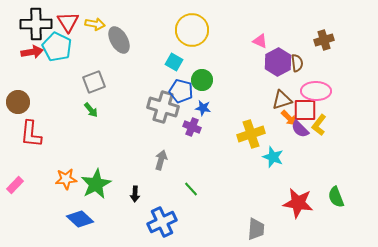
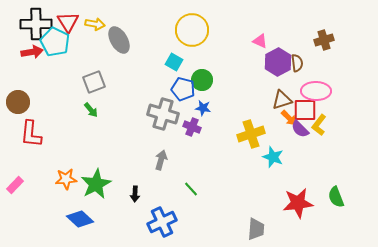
cyan pentagon: moved 2 px left, 5 px up
blue pentagon: moved 2 px right, 2 px up
gray cross: moved 7 px down
red star: rotated 16 degrees counterclockwise
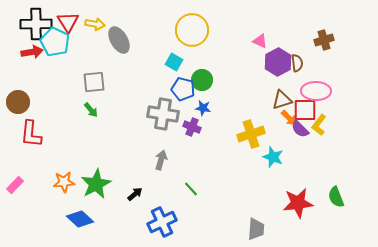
gray square: rotated 15 degrees clockwise
gray cross: rotated 8 degrees counterclockwise
orange star: moved 2 px left, 3 px down
black arrow: rotated 133 degrees counterclockwise
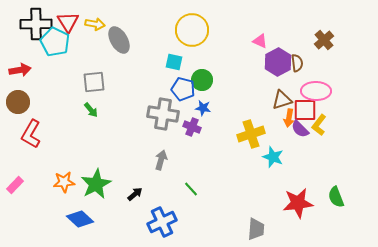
brown cross: rotated 24 degrees counterclockwise
red arrow: moved 12 px left, 18 px down
cyan square: rotated 18 degrees counterclockwise
orange arrow: rotated 54 degrees clockwise
red L-shape: rotated 24 degrees clockwise
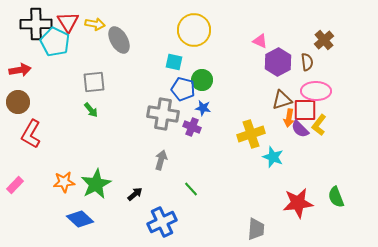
yellow circle: moved 2 px right
brown semicircle: moved 10 px right, 1 px up
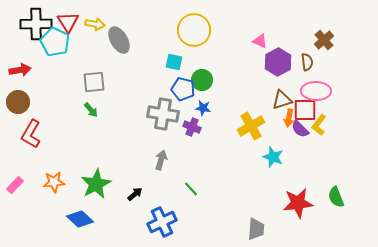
yellow cross: moved 8 px up; rotated 12 degrees counterclockwise
orange star: moved 10 px left
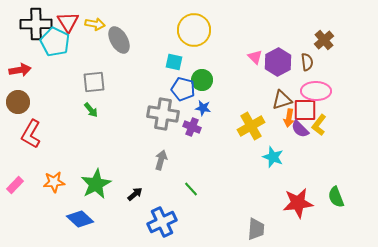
pink triangle: moved 5 px left, 16 px down; rotated 21 degrees clockwise
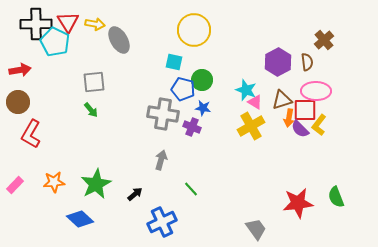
pink triangle: moved 45 px down; rotated 14 degrees counterclockwise
cyan star: moved 27 px left, 67 px up
gray trapezoid: rotated 40 degrees counterclockwise
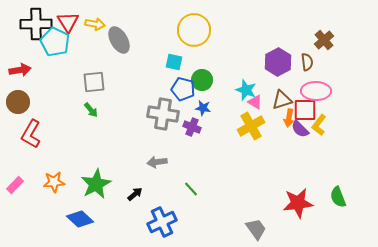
gray arrow: moved 4 px left, 2 px down; rotated 114 degrees counterclockwise
green semicircle: moved 2 px right
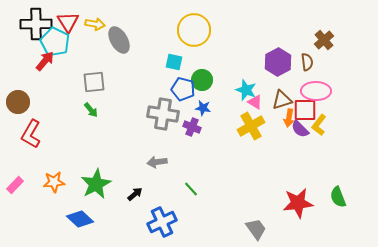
red arrow: moved 25 px right, 9 px up; rotated 40 degrees counterclockwise
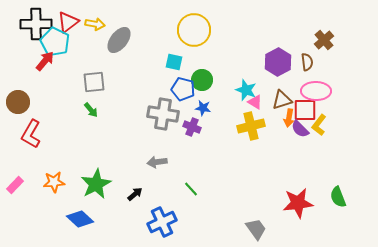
red triangle: rotated 25 degrees clockwise
gray ellipse: rotated 68 degrees clockwise
yellow cross: rotated 16 degrees clockwise
